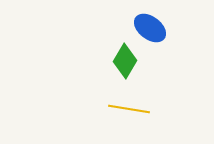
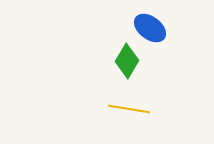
green diamond: moved 2 px right
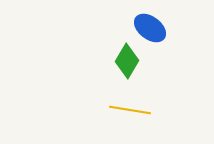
yellow line: moved 1 px right, 1 px down
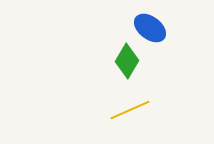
yellow line: rotated 33 degrees counterclockwise
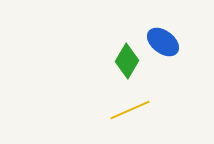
blue ellipse: moved 13 px right, 14 px down
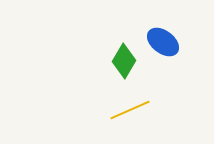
green diamond: moved 3 px left
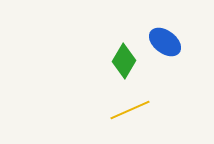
blue ellipse: moved 2 px right
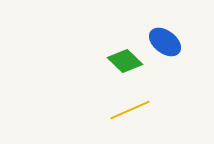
green diamond: moved 1 px right; rotated 76 degrees counterclockwise
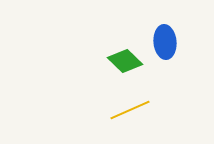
blue ellipse: rotated 48 degrees clockwise
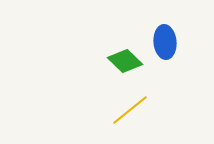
yellow line: rotated 15 degrees counterclockwise
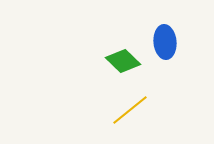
green diamond: moved 2 px left
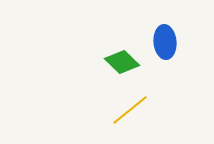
green diamond: moved 1 px left, 1 px down
